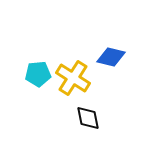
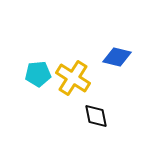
blue diamond: moved 6 px right
black diamond: moved 8 px right, 2 px up
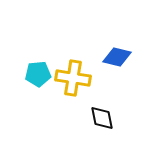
yellow cross: rotated 24 degrees counterclockwise
black diamond: moved 6 px right, 2 px down
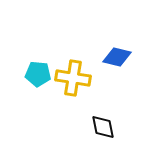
cyan pentagon: rotated 10 degrees clockwise
black diamond: moved 1 px right, 9 px down
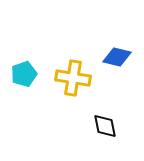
cyan pentagon: moved 14 px left; rotated 25 degrees counterclockwise
black diamond: moved 2 px right, 1 px up
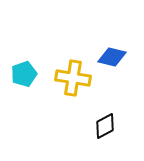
blue diamond: moved 5 px left
black diamond: rotated 72 degrees clockwise
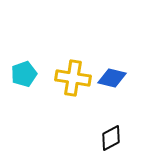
blue diamond: moved 21 px down
black diamond: moved 6 px right, 12 px down
